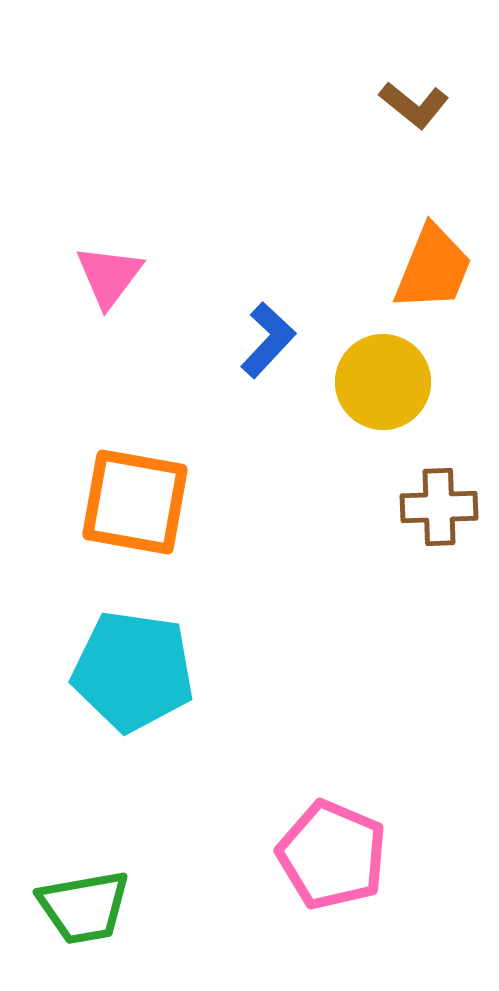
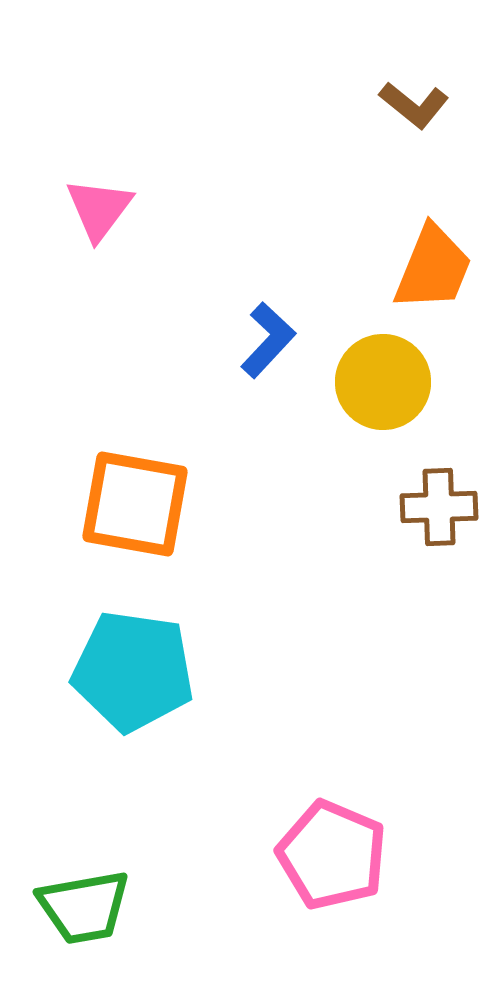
pink triangle: moved 10 px left, 67 px up
orange square: moved 2 px down
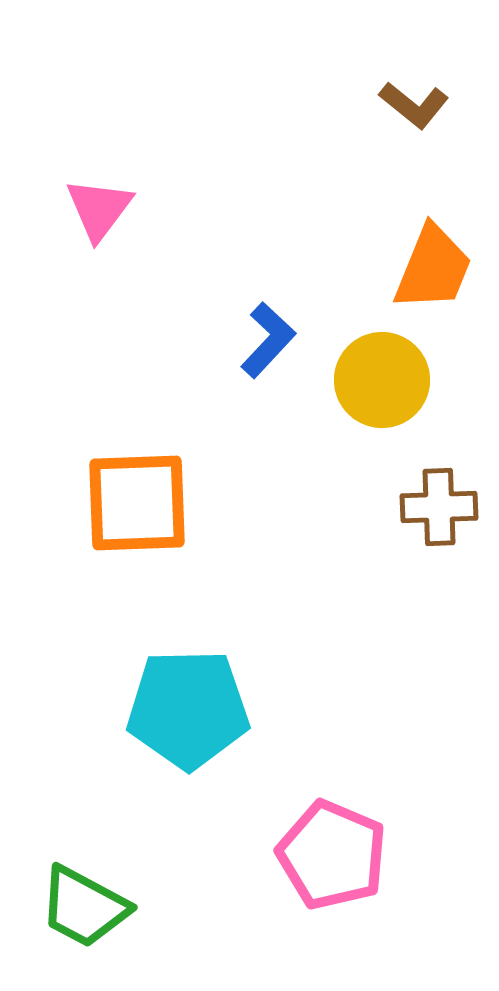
yellow circle: moved 1 px left, 2 px up
orange square: moved 2 px right, 1 px up; rotated 12 degrees counterclockwise
cyan pentagon: moved 55 px right, 38 px down; rotated 9 degrees counterclockwise
green trapezoid: rotated 38 degrees clockwise
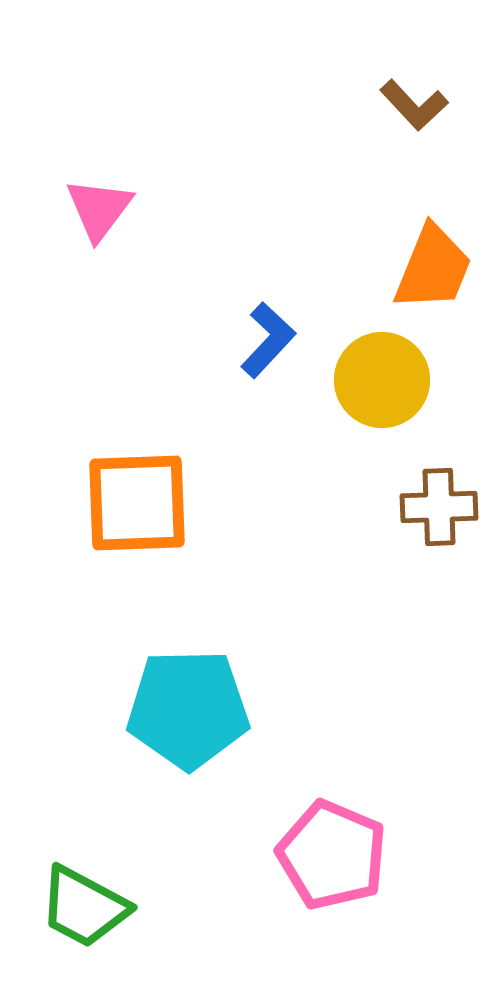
brown L-shape: rotated 8 degrees clockwise
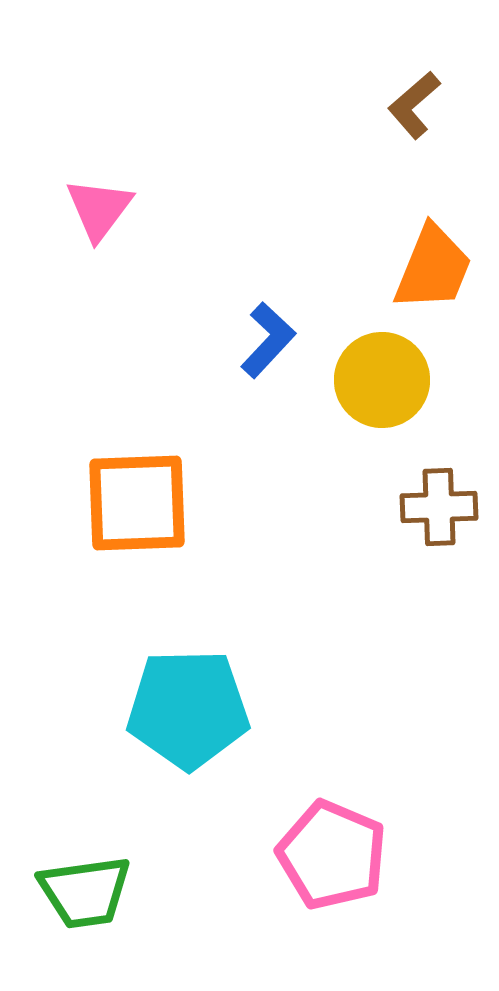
brown L-shape: rotated 92 degrees clockwise
green trapezoid: moved 1 px right, 15 px up; rotated 36 degrees counterclockwise
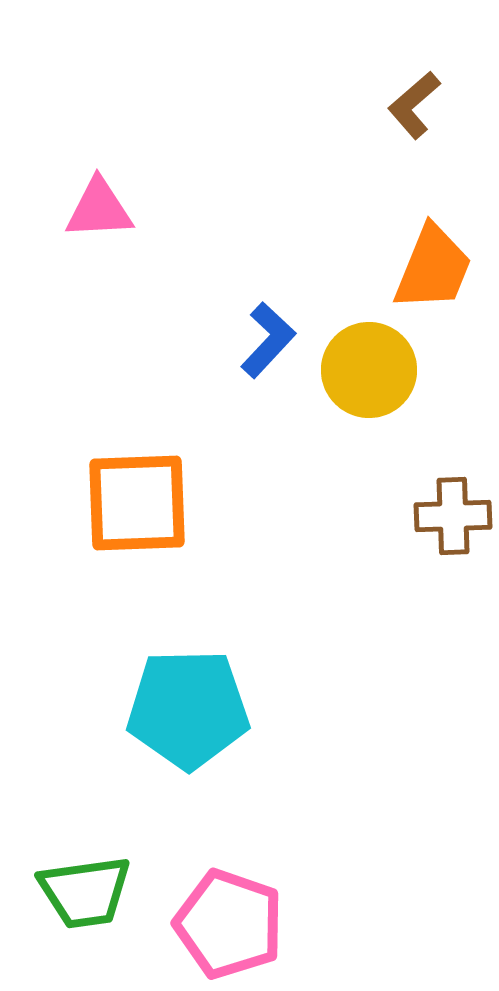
pink triangle: rotated 50 degrees clockwise
yellow circle: moved 13 px left, 10 px up
brown cross: moved 14 px right, 9 px down
pink pentagon: moved 103 px left, 69 px down; rotated 4 degrees counterclockwise
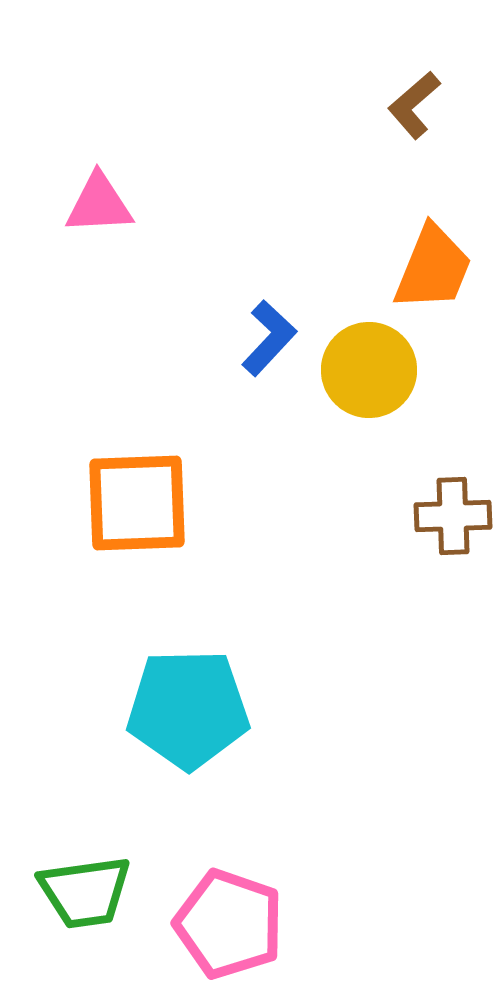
pink triangle: moved 5 px up
blue L-shape: moved 1 px right, 2 px up
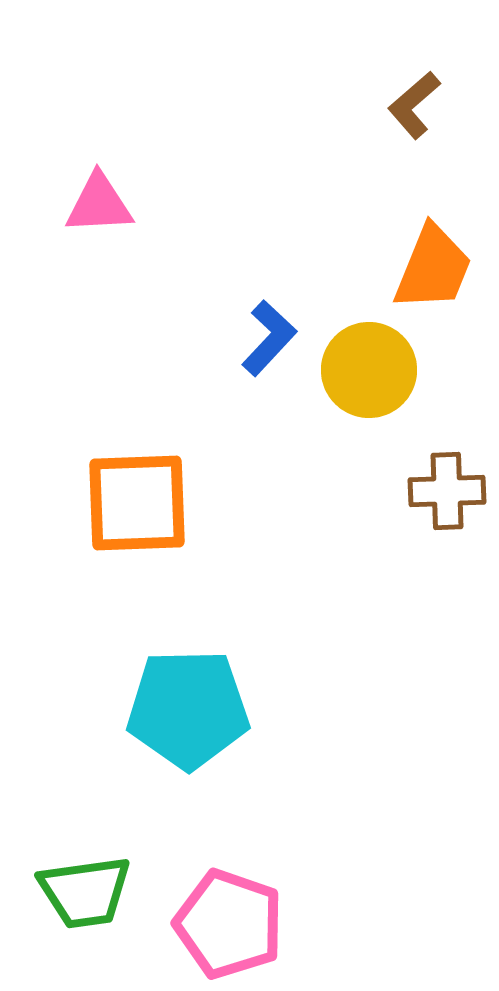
brown cross: moved 6 px left, 25 px up
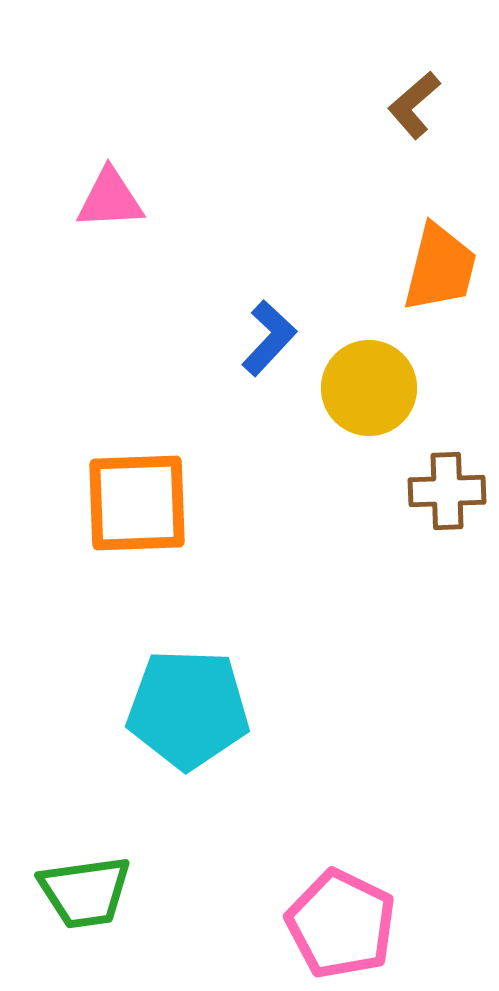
pink triangle: moved 11 px right, 5 px up
orange trapezoid: moved 7 px right; rotated 8 degrees counterclockwise
yellow circle: moved 18 px down
cyan pentagon: rotated 3 degrees clockwise
pink pentagon: moved 112 px right; rotated 7 degrees clockwise
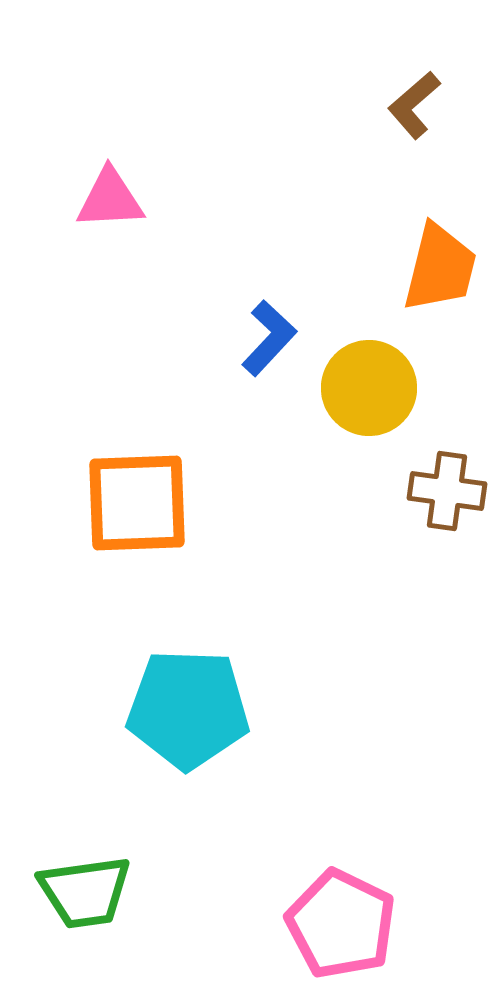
brown cross: rotated 10 degrees clockwise
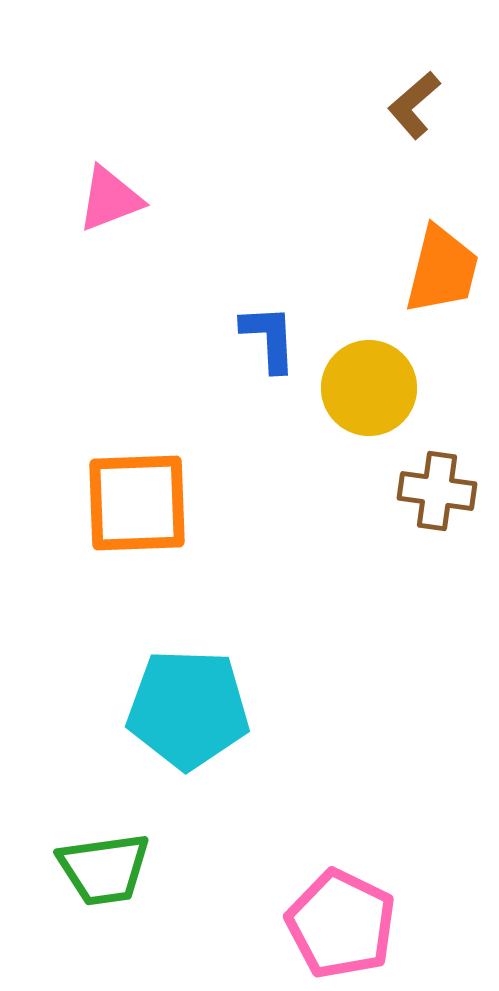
pink triangle: rotated 18 degrees counterclockwise
orange trapezoid: moved 2 px right, 2 px down
blue L-shape: rotated 46 degrees counterclockwise
brown cross: moved 10 px left
green trapezoid: moved 19 px right, 23 px up
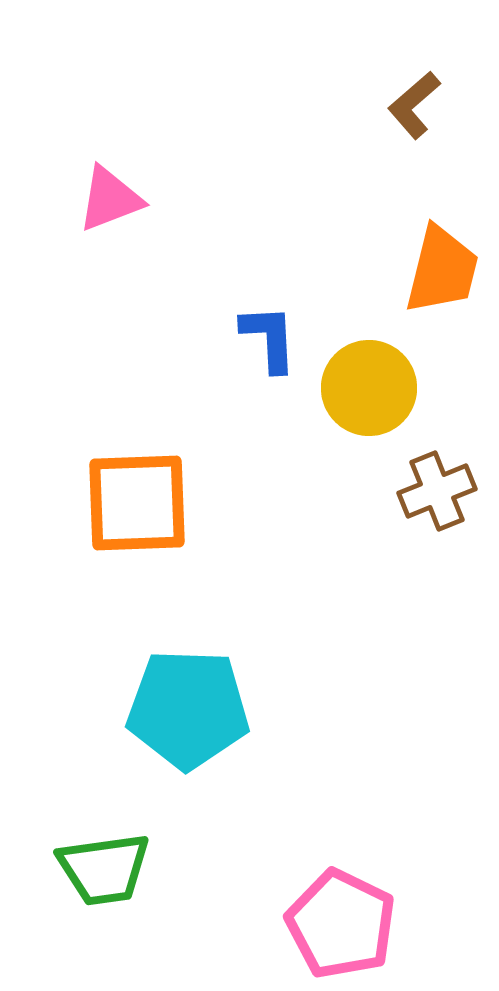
brown cross: rotated 30 degrees counterclockwise
